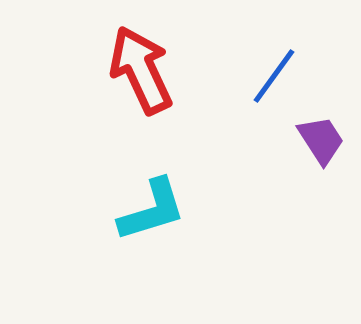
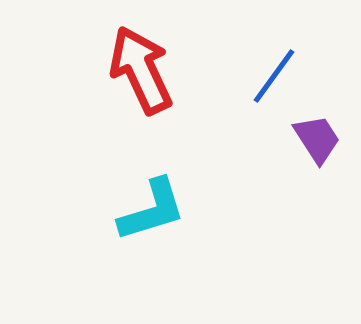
purple trapezoid: moved 4 px left, 1 px up
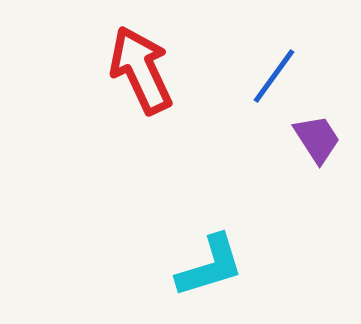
cyan L-shape: moved 58 px right, 56 px down
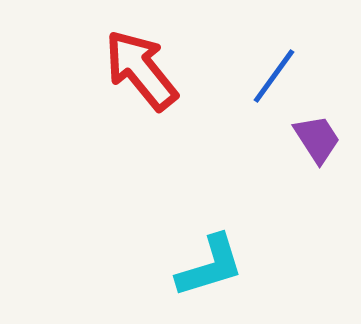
red arrow: rotated 14 degrees counterclockwise
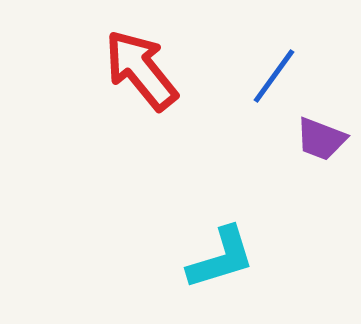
purple trapezoid: moved 4 px right; rotated 144 degrees clockwise
cyan L-shape: moved 11 px right, 8 px up
